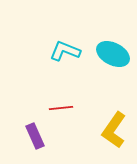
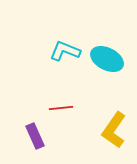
cyan ellipse: moved 6 px left, 5 px down
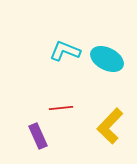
yellow L-shape: moved 4 px left, 4 px up; rotated 9 degrees clockwise
purple rectangle: moved 3 px right
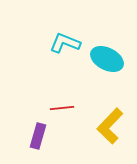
cyan L-shape: moved 8 px up
red line: moved 1 px right
purple rectangle: rotated 40 degrees clockwise
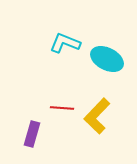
red line: rotated 10 degrees clockwise
yellow L-shape: moved 13 px left, 10 px up
purple rectangle: moved 6 px left, 2 px up
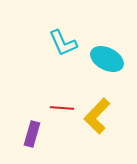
cyan L-shape: moved 2 px left; rotated 136 degrees counterclockwise
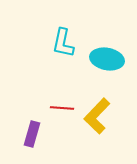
cyan L-shape: rotated 36 degrees clockwise
cyan ellipse: rotated 16 degrees counterclockwise
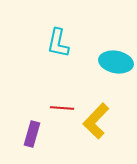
cyan L-shape: moved 5 px left
cyan ellipse: moved 9 px right, 3 px down
yellow L-shape: moved 1 px left, 5 px down
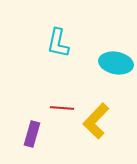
cyan ellipse: moved 1 px down
